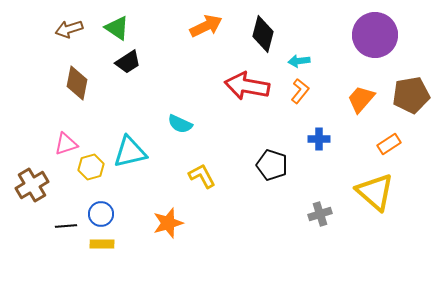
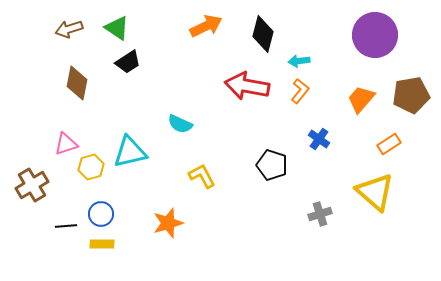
blue cross: rotated 35 degrees clockwise
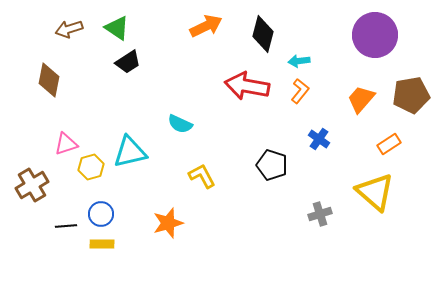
brown diamond: moved 28 px left, 3 px up
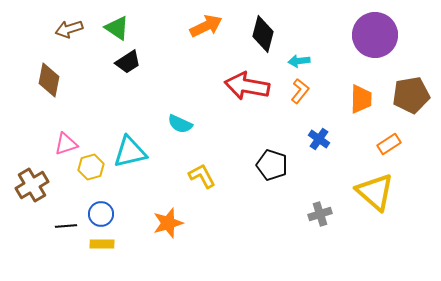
orange trapezoid: rotated 140 degrees clockwise
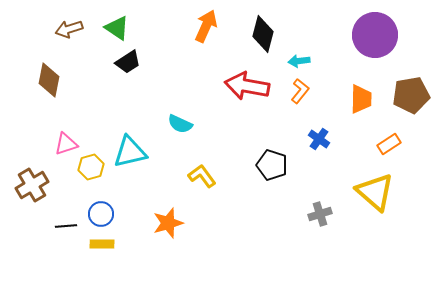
orange arrow: rotated 40 degrees counterclockwise
yellow L-shape: rotated 8 degrees counterclockwise
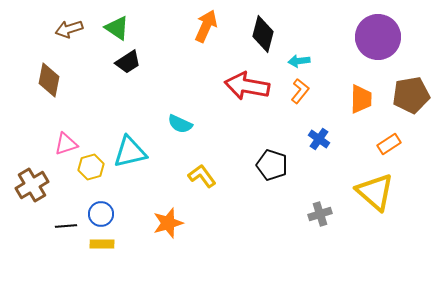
purple circle: moved 3 px right, 2 px down
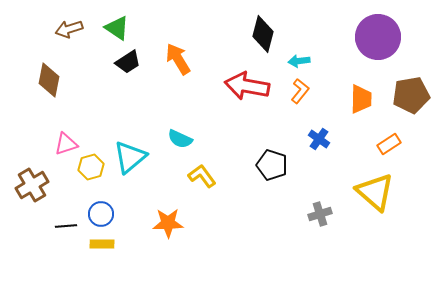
orange arrow: moved 28 px left, 33 px down; rotated 56 degrees counterclockwise
cyan semicircle: moved 15 px down
cyan triangle: moved 5 px down; rotated 27 degrees counterclockwise
orange star: rotated 16 degrees clockwise
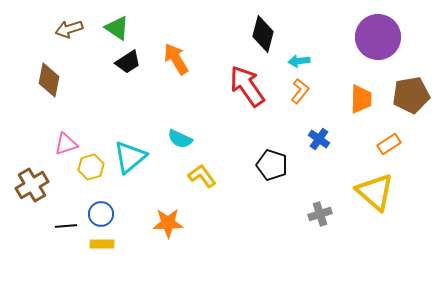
orange arrow: moved 2 px left
red arrow: rotated 45 degrees clockwise
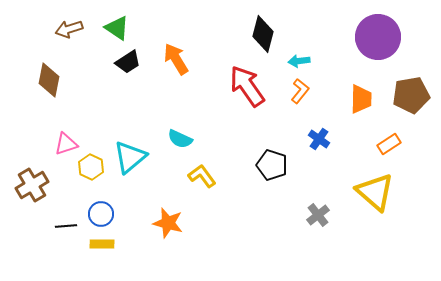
yellow hexagon: rotated 20 degrees counterclockwise
gray cross: moved 2 px left, 1 px down; rotated 20 degrees counterclockwise
orange star: rotated 16 degrees clockwise
